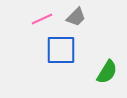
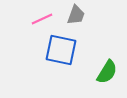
gray trapezoid: moved 2 px up; rotated 25 degrees counterclockwise
blue square: rotated 12 degrees clockwise
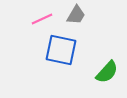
gray trapezoid: rotated 10 degrees clockwise
green semicircle: rotated 10 degrees clockwise
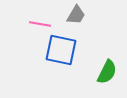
pink line: moved 2 px left, 5 px down; rotated 35 degrees clockwise
green semicircle: rotated 15 degrees counterclockwise
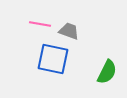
gray trapezoid: moved 7 px left, 16 px down; rotated 100 degrees counterclockwise
blue square: moved 8 px left, 9 px down
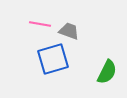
blue square: rotated 28 degrees counterclockwise
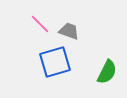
pink line: rotated 35 degrees clockwise
blue square: moved 2 px right, 3 px down
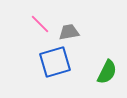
gray trapezoid: moved 1 px down; rotated 30 degrees counterclockwise
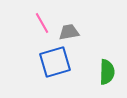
pink line: moved 2 px right, 1 px up; rotated 15 degrees clockwise
green semicircle: rotated 25 degrees counterclockwise
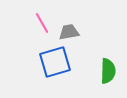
green semicircle: moved 1 px right, 1 px up
